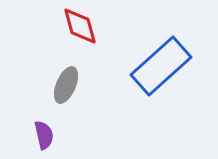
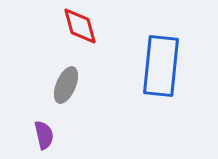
blue rectangle: rotated 42 degrees counterclockwise
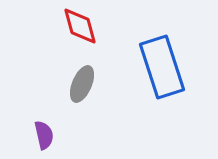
blue rectangle: moved 1 px right, 1 px down; rotated 24 degrees counterclockwise
gray ellipse: moved 16 px right, 1 px up
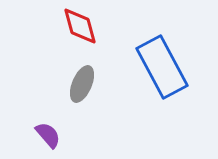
blue rectangle: rotated 10 degrees counterclockwise
purple semicircle: moved 4 px right; rotated 28 degrees counterclockwise
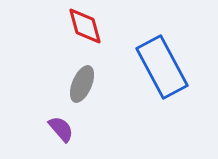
red diamond: moved 5 px right
purple semicircle: moved 13 px right, 6 px up
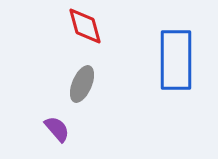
blue rectangle: moved 14 px right, 7 px up; rotated 28 degrees clockwise
purple semicircle: moved 4 px left
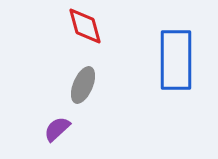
gray ellipse: moved 1 px right, 1 px down
purple semicircle: rotated 92 degrees counterclockwise
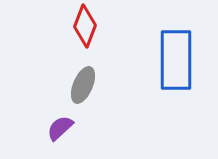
red diamond: rotated 36 degrees clockwise
purple semicircle: moved 3 px right, 1 px up
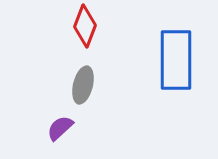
gray ellipse: rotated 9 degrees counterclockwise
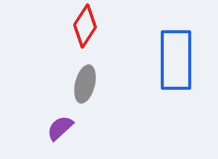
red diamond: rotated 12 degrees clockwise
gray ellipse: moved 2 px right, 1 px up
